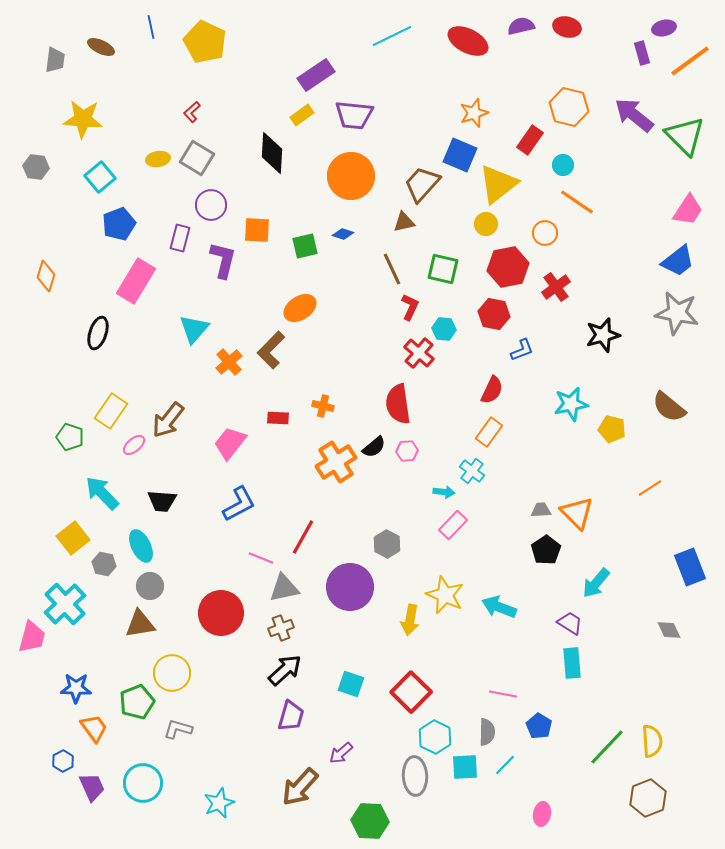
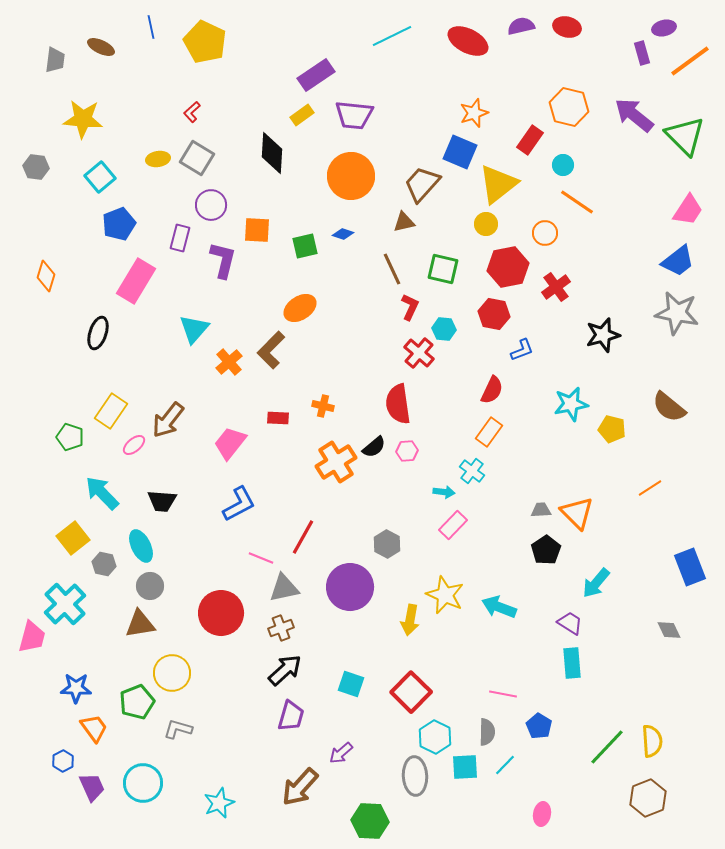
blue square at (460, 155): moved 3 px up
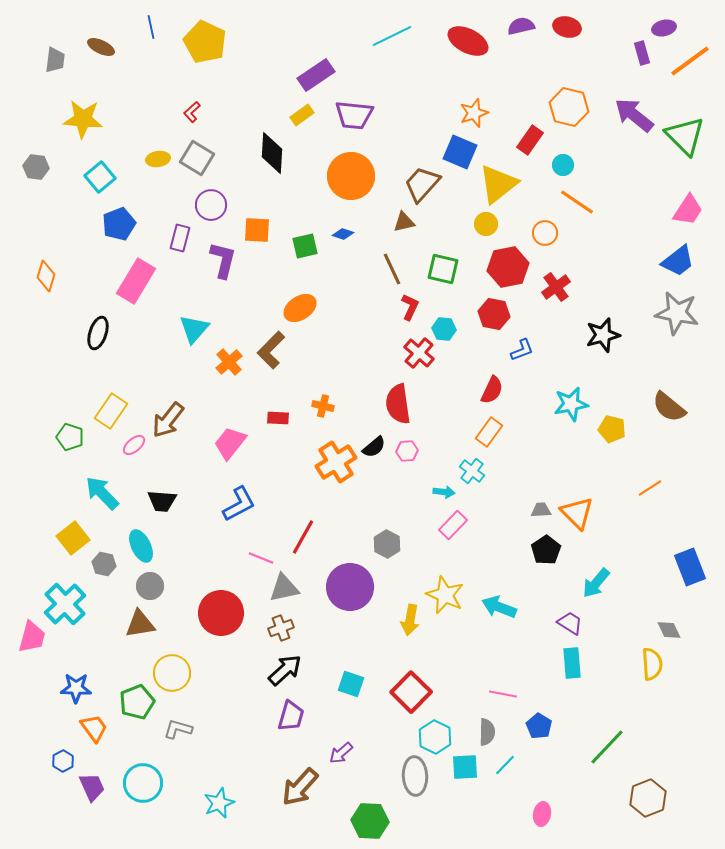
yellow semicircle at (652, 741): moved 77 px up
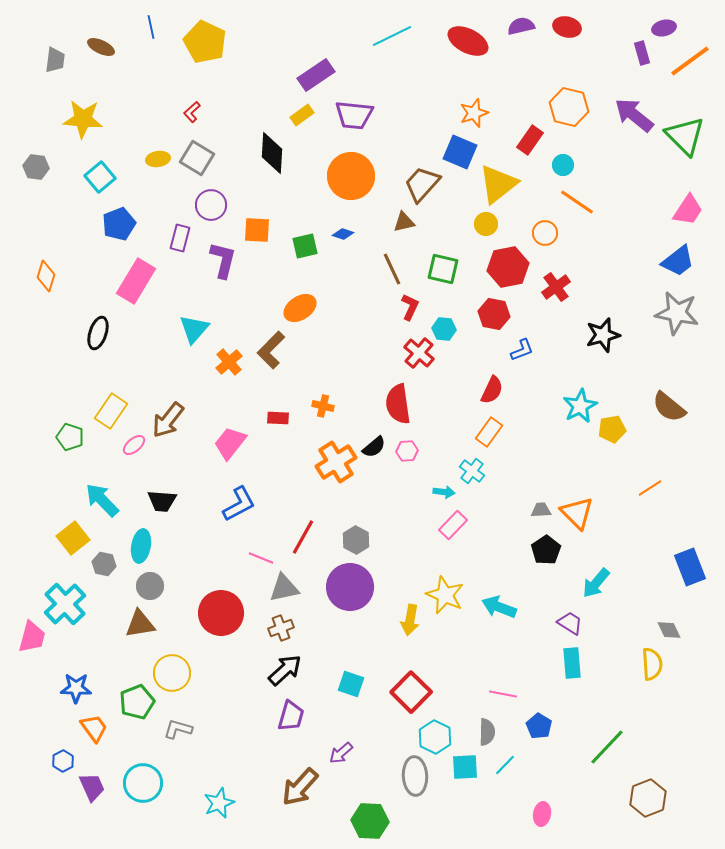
cyan star at (571, 404): moved 9 px right, 2 px down; rotated 16 degrees counterclockwise
yellow pentagon at (612, 429): rotated 24 degrees counterclockwise
cyan arrow at (102, 493): moved 7 px down
gray hexagon at (387, 544): moved 31 px left, 4 px up
cyan ellipse at (141, 546): rotated 36 degrees clockwise
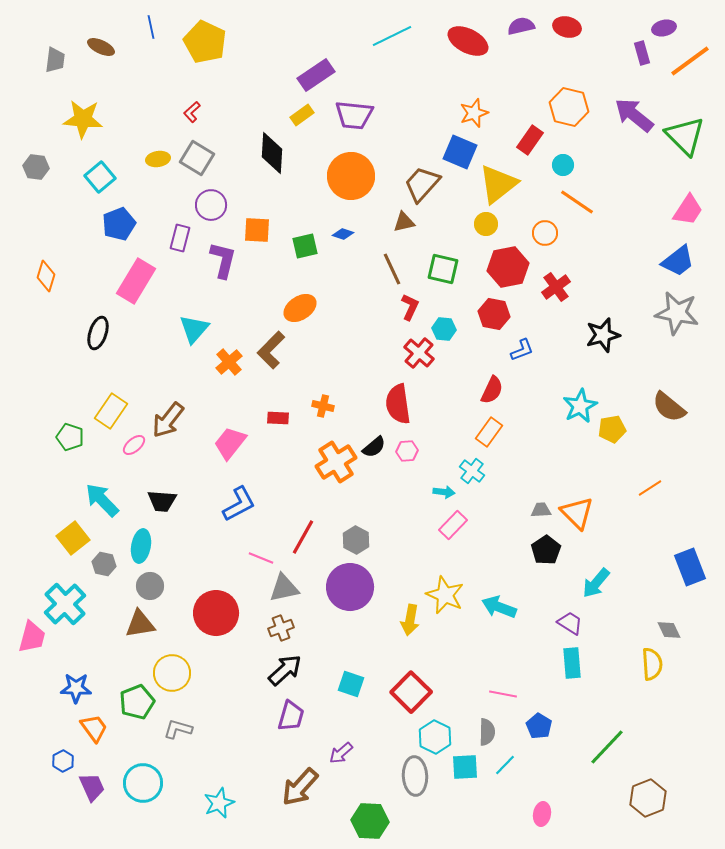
red circle at (221, 613): moved 5 px left
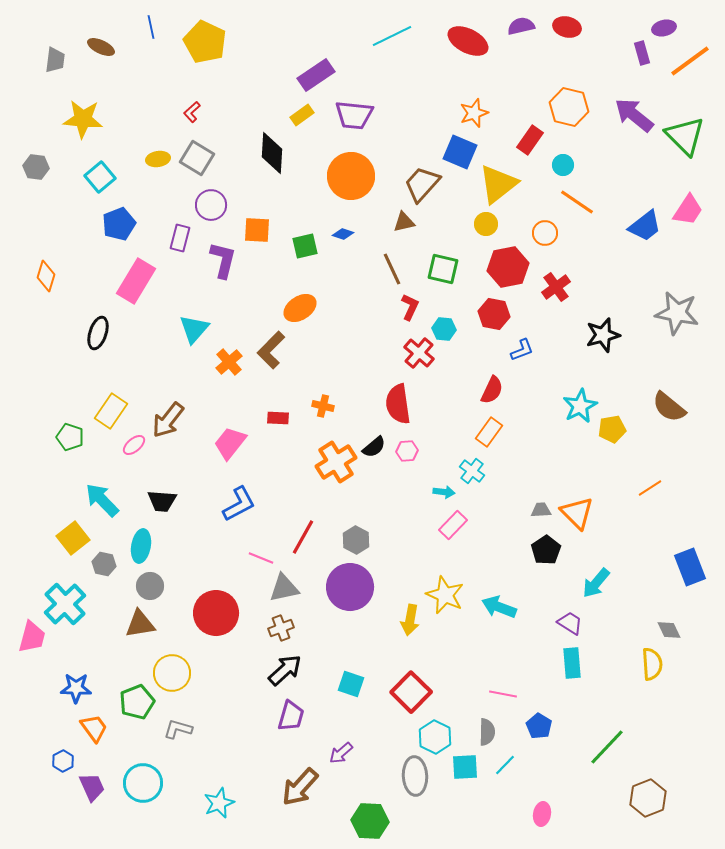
blue trapezoid at (678, 261): moved 33 px left, 35 px up
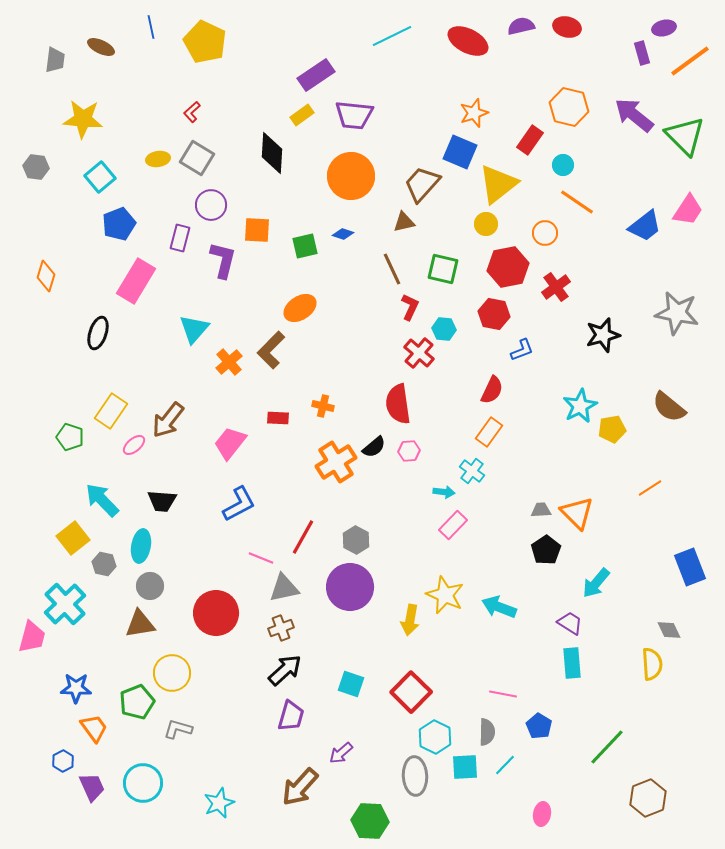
pink hexagon at (407, 451): moved 2 px right
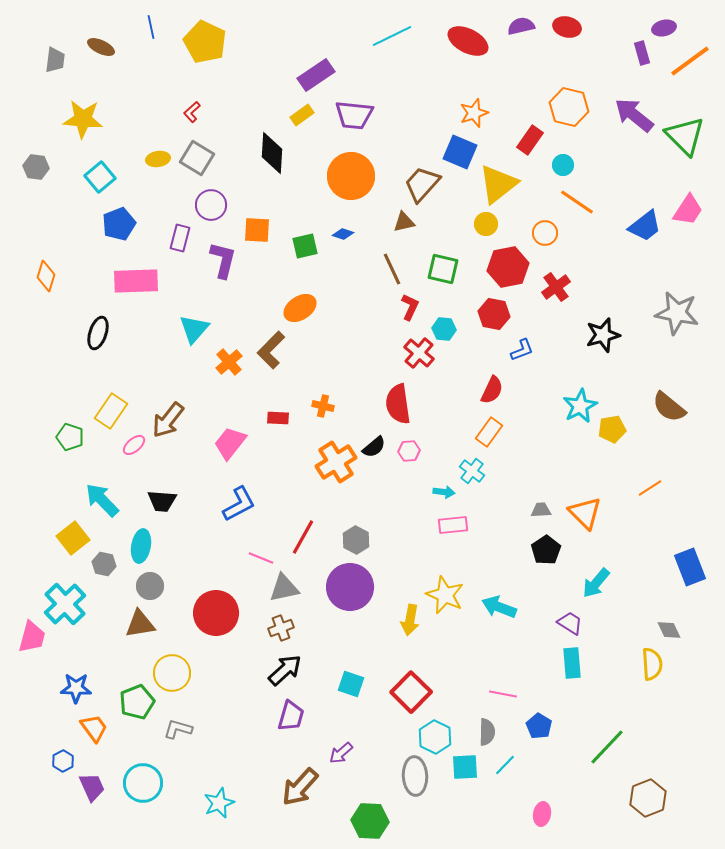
pink rectangle at (136, 281): rotated 57 degrees clockwise
orange triangle at (577, 513): moved 8 px right
pink rectangle at (453, 525): rotated 40 degrees clockwise
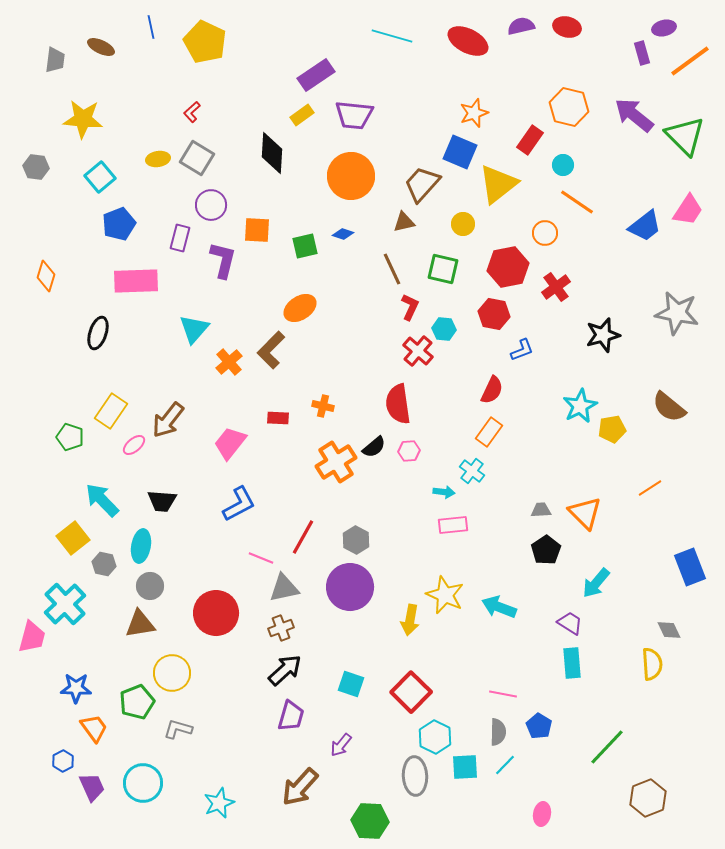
cyan line at (392, 36): rotated 42 degrees clockwise
yellow circle at (486, 224): moved 23 px left
red cross at (419, 353): moved 1 px left, 2 px up
gray semicircle at (487, 732): moved 11 px right
purple arrow at (341, 753): moved 8 px up; rotated 10 degrees counterclockwise
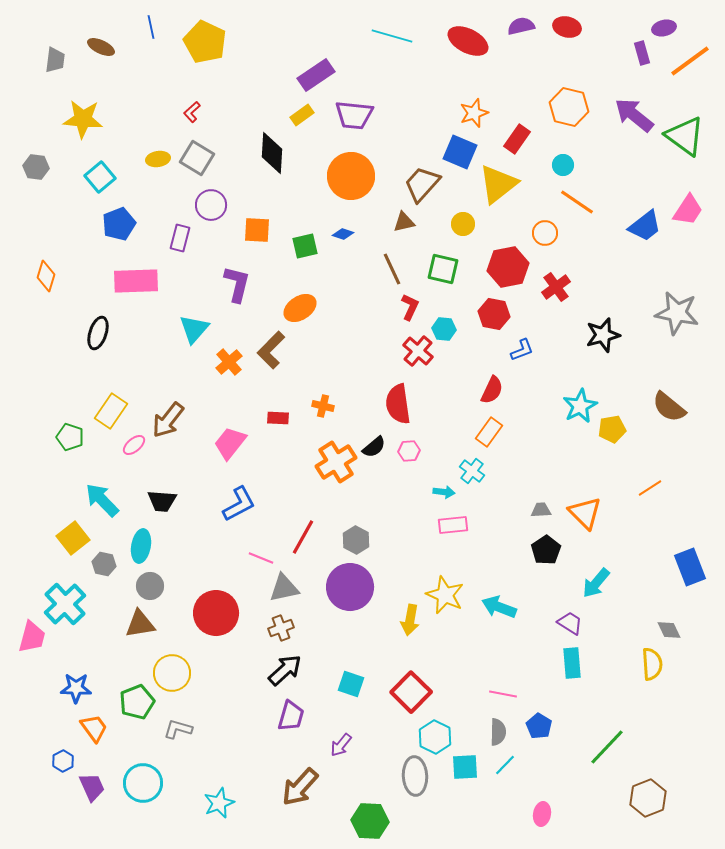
green triangle at (685, 136): rotated 9 degrees counterclockwise
red rectangle at (530, 140): moved 13 px left, 1 px up
purple L-shape at (223, 260): moved 14 px right, 24 px down
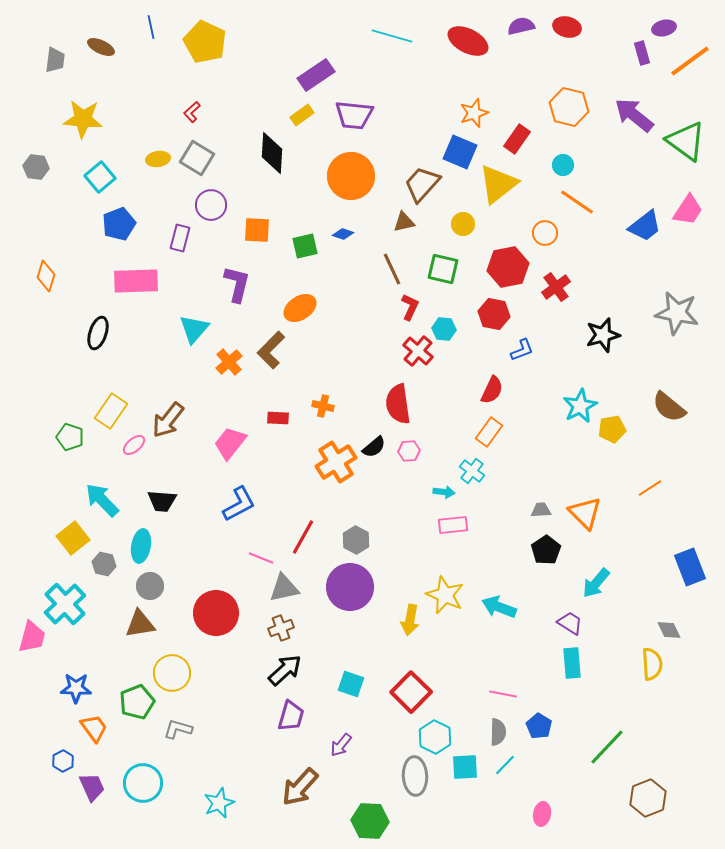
green triangle at (685, 136): moved 1 px right, 5 px down
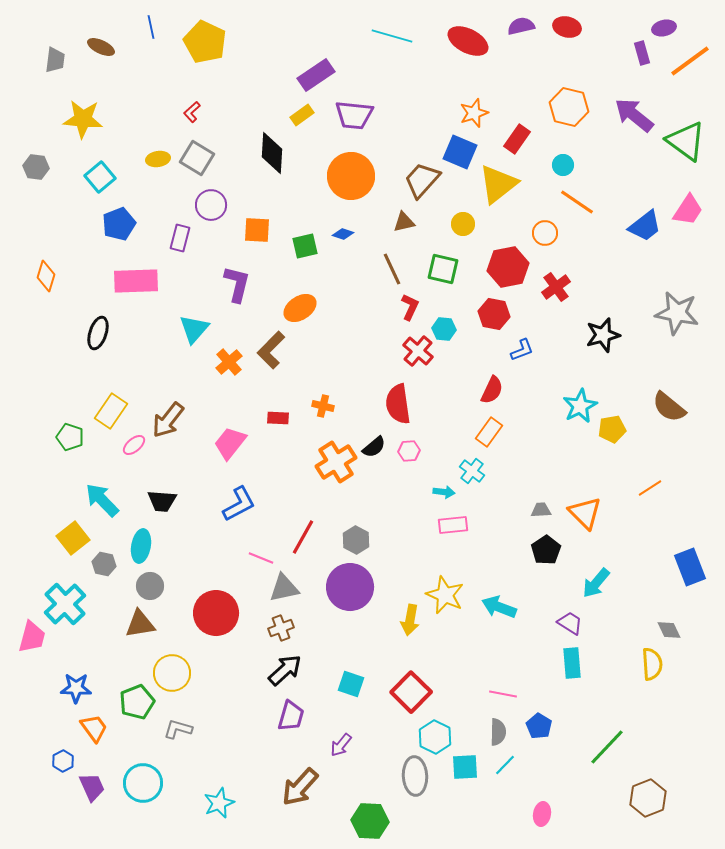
brown trapezoid at (422, 184): moved 4 px up
